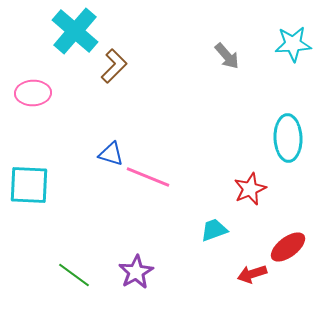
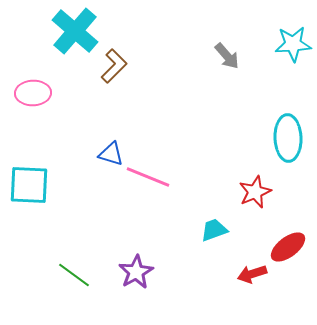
red star: moved 5 px right, 3 px down
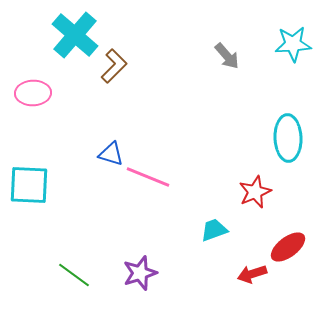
cyan cross: moved 4 px down
purple star: moved 4 px right, 1 px down; rotated 12 degrees clockwise
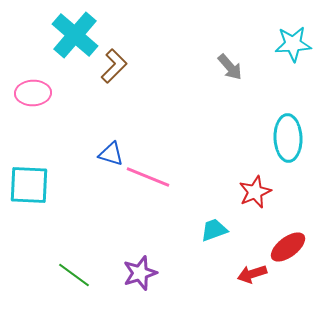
gray arrow: moved 3 px right, 11 px down
